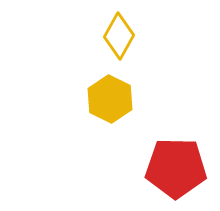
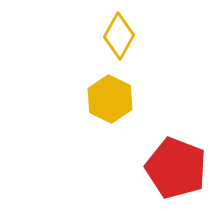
red pentagon: rotated 20 degrees clockwise
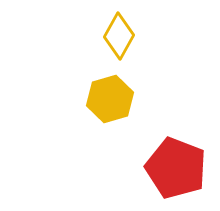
yellow hexagon: rotated 18 degrees clockwise
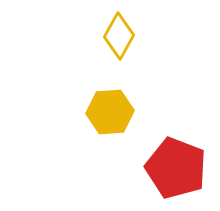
yellow hexagon: moved 13 px down; rotated 12 degrees clockwise
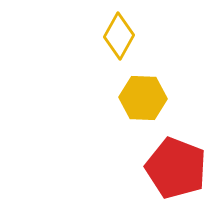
yellow hexagon: moved 33 px right, 14 px up; rotated 6 degrees clockwise
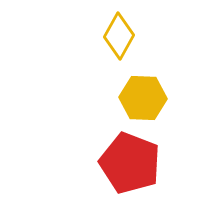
red pentagon: moved 46 px left, 5 px up
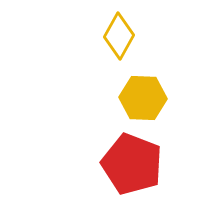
red pentagon: moved 2 px right, 1 px down
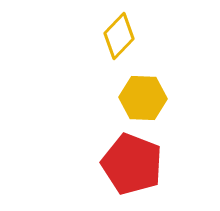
yellow diamond: rotated 15 degrees clockwise
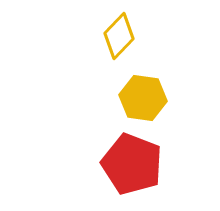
yellow hexagon: rotated 6 degrees clockwise
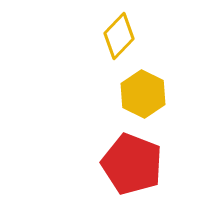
yellow hexagon: moved 4 px up; rotated 18 degrees clockwise
